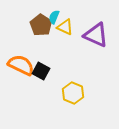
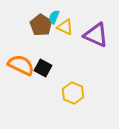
black square: moved 2 px right, 3 px up
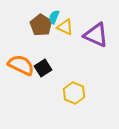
black square: rotated 30 degrees clockwise
yellow hexagon: moved 1 px right
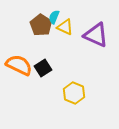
orange semicircle: moved 2 px left
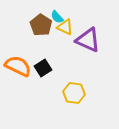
cyan semicircle: moved 3 px right; rotated 64 degrees counterclockwise
purple triangle: moved 8 px left, 5 px down
orange semicircle: moved 1 px left, 1 px down
yellow hexagon: rotated 15 degrees counterclockwise
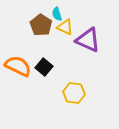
cyan semicircle: moved 3 px up; rotated 24 degrees clockwise
black square: moved 1 px right, 1 px up; rotated 18 degrees counterclockwise
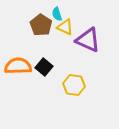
orange semicircle: rotated 28 degrees counterclockwise
yellow hexagon: moved 8 px up
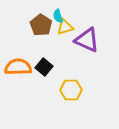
cyan semicircle: moved 1 px right, 2 px down
yellow triangle: rotated 42 degrees counterclockwise
purple triangle: moved 1 px left
orange semicircle: moved 1 px down
yellow hexagon: moved 3 px left, 5 px down; rotated 10 degrees counterclockwise
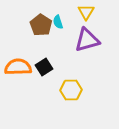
cyan semicircle: moved 6 px down
yellow triangle: moved 21 px right, 15 px up; rotated 42 degrees counterclockwise
purple triangle: rotated 40 degrees counterclockwise
black square: rotated 18 degrees clockwise
